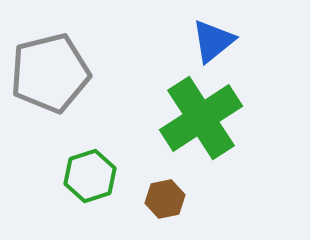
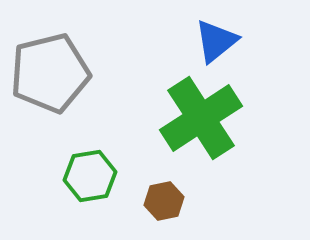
blue triangle: moved 3 px right
green hexagon: rotated 9 degrees clockwise
brown hexagon: moved 1 px left, 2 px down
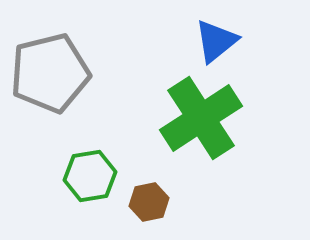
brown hexagon: moved 15 px left, 1 px down
